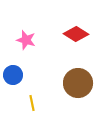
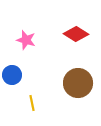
blue circle: moved 1 px left
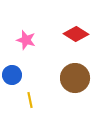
brown circle: moved 3 px left, 5 px up
yellow line: moved 2 px left, 3 px up
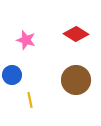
brown circle: moved 1 px right, 2 px down
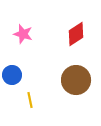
red diamond: rotated 65 degrees counterclockwise
pink star: moved 3 px left, 6 px up
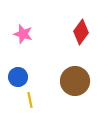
red diamond: moved 5 px right, 2 px up; rotated 20 degrees counterclockwise
blue circle: moved 6 px right, 2 px down
brown circle: moved 1 px left, 1 px down
